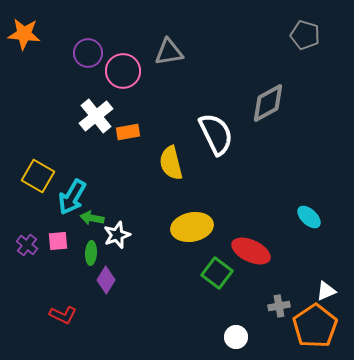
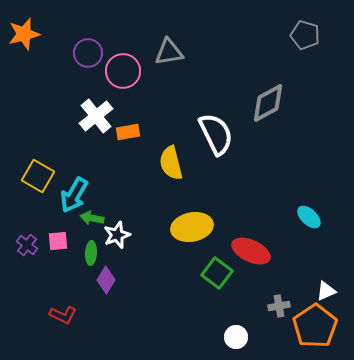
orange star: rotated 20 degrees counterclockwise
cyan arrow: moved 2 px right, 2 px up
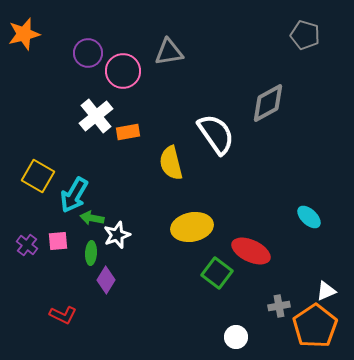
white semicircle: rotated 9 degrees counterclockwise
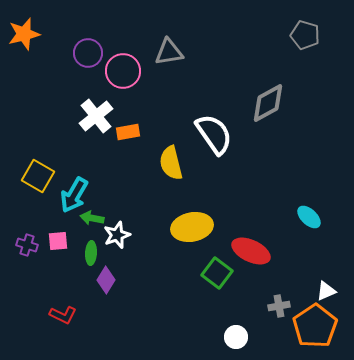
white semicircle: moved 2 px left
purple cross: rotated 20 degrees counterclockwise
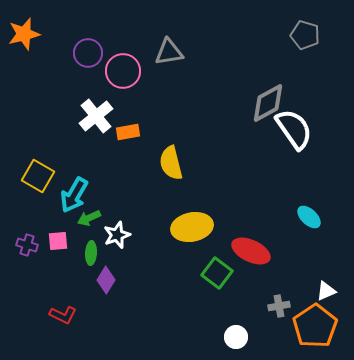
white semicircle: moved 80 px right, 5 px up
green arrow: moved 3 px left; rotated 35 degrees counterclockwise
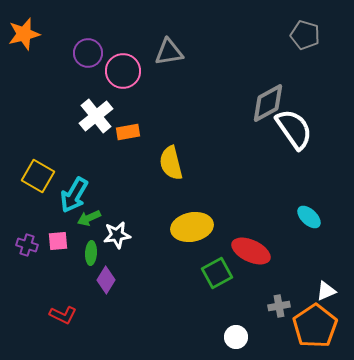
white star: rotated 12 degrees clockwise
green square: rotated 24 degrees clockwise
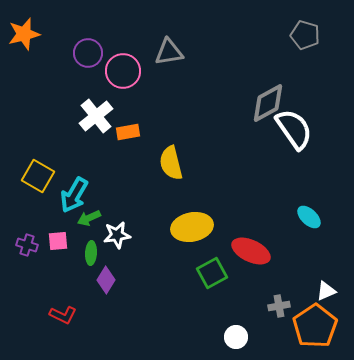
green square: moved 5 px left
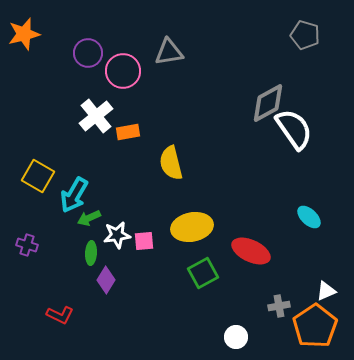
pink square: moved 86 px right
green square: moved 9 px left
red L-shape: moved 3 px left
